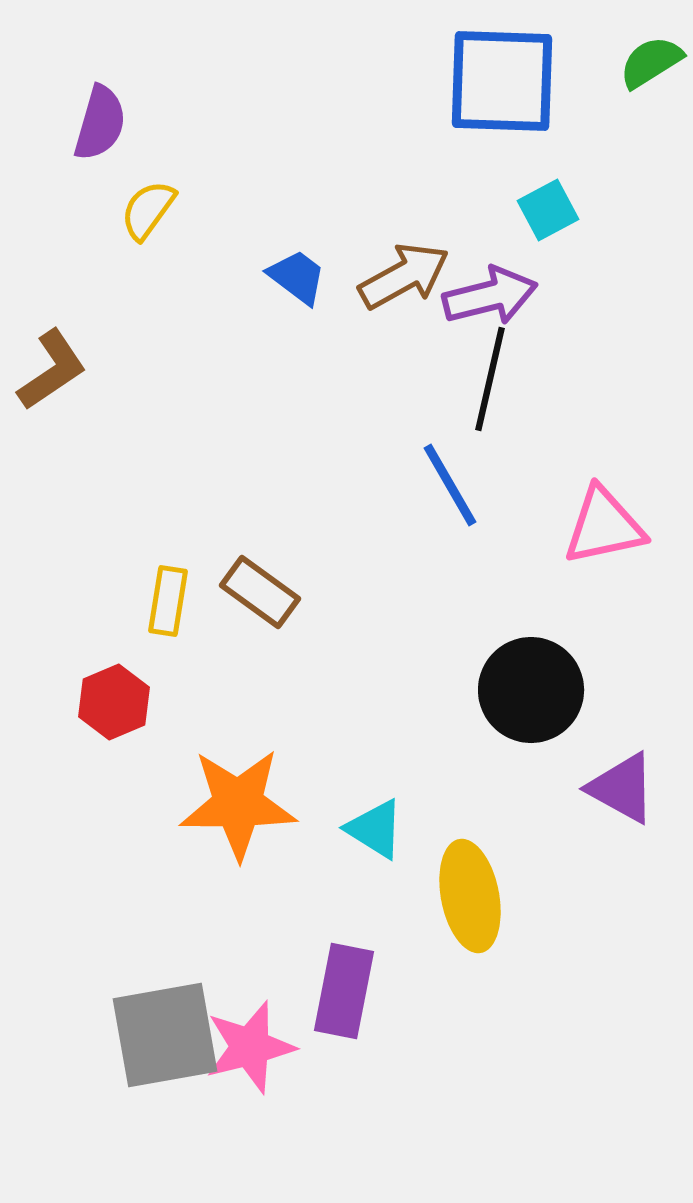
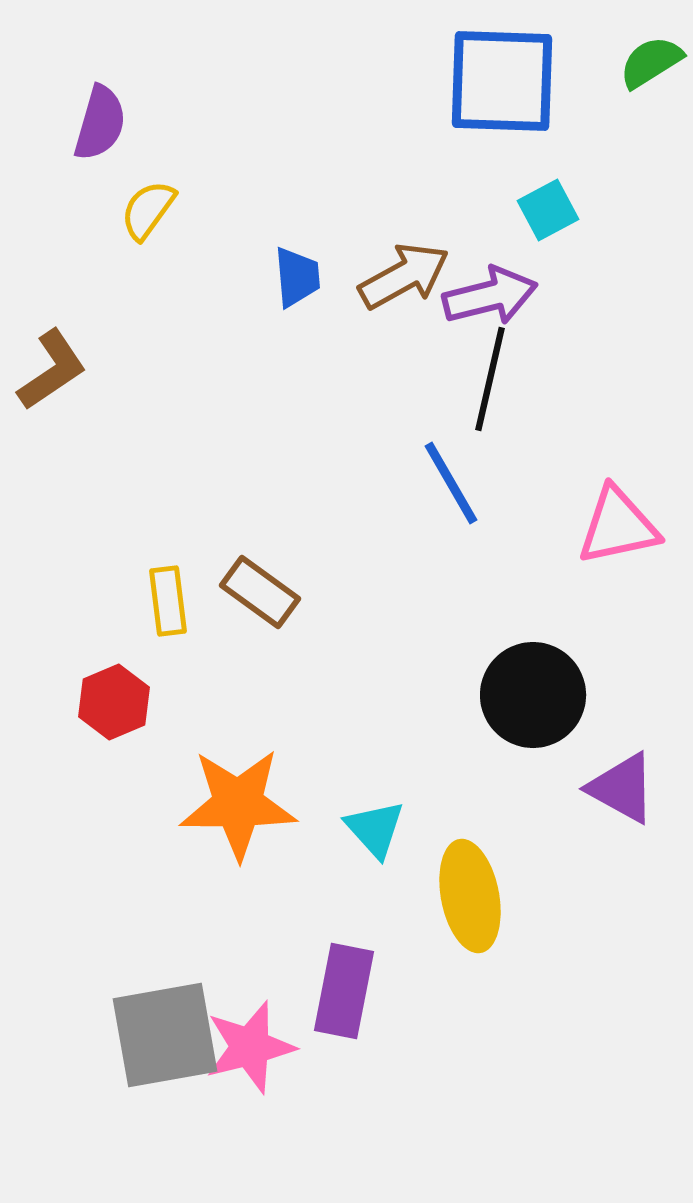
blue trapezoid: rotated 48 degrees clockwise
blue line: moved 1 px right, 2 px up
pink triangle: moved 14 px right
yellow rectangle: rotated 16 degrees counterclockwise
black circle: moved 2 px right, 5 px down
cyan triangle: rotated 16 degrees clockwise
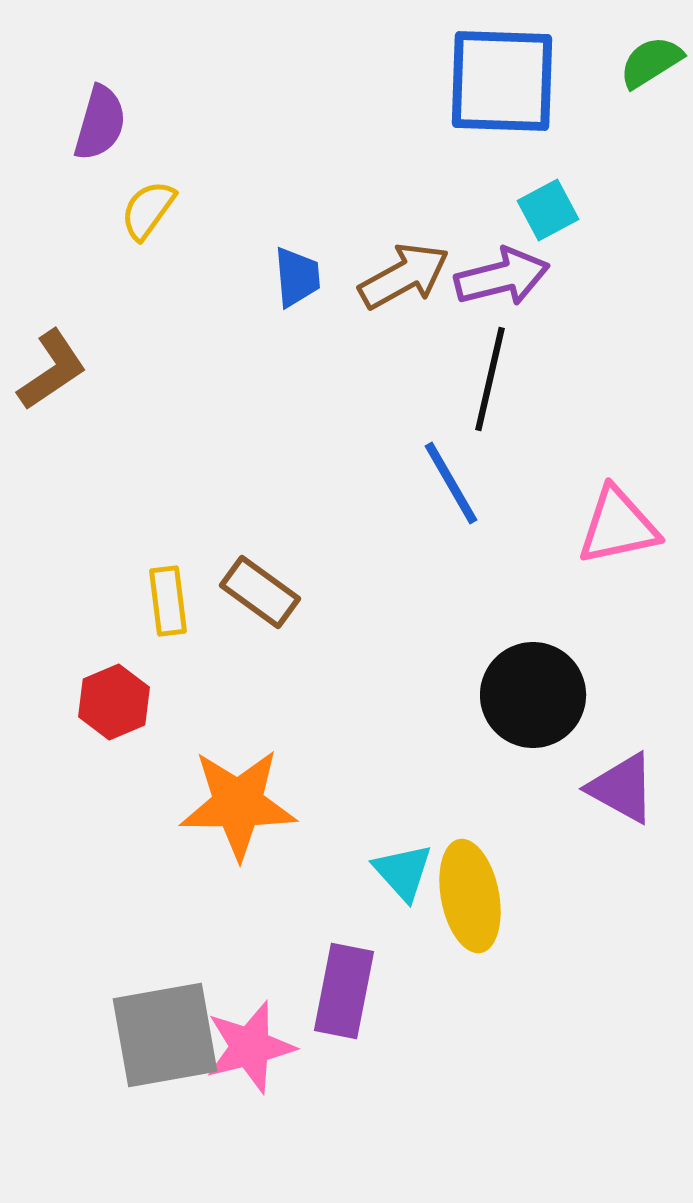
purple arrow: moved 12 px right, 19 px up
cyan triangle: moved 28 px right, 43 px down
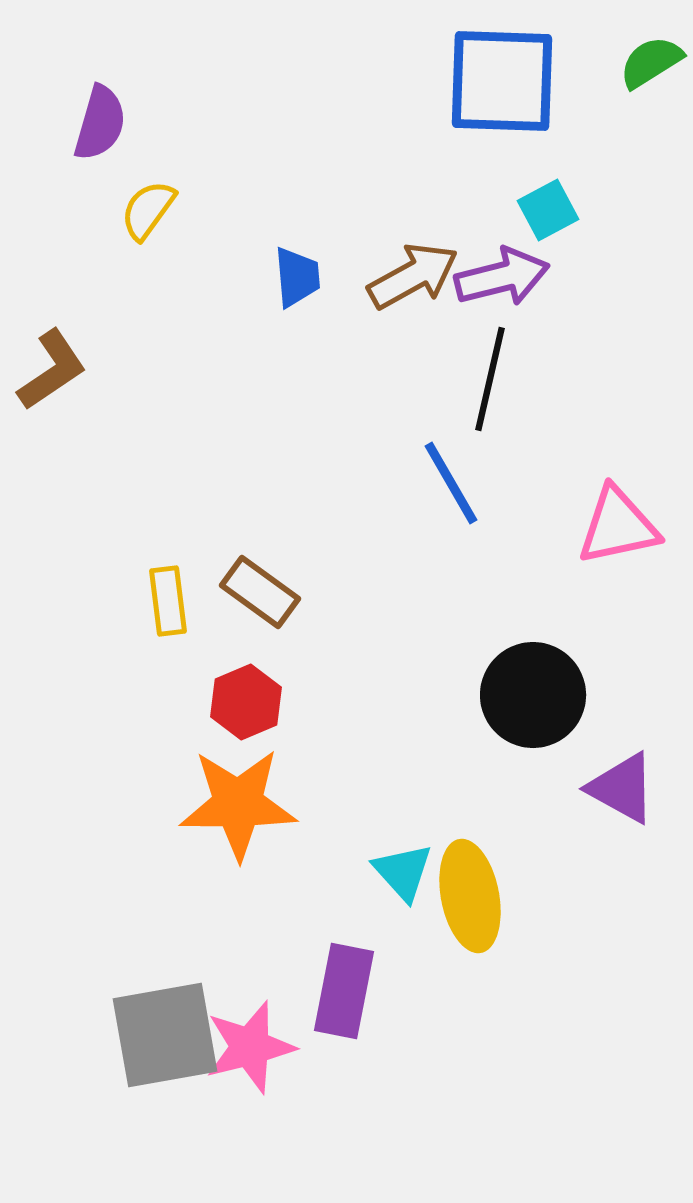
brown arrow: moved 9 px right
red hexagon: moved 132 px right
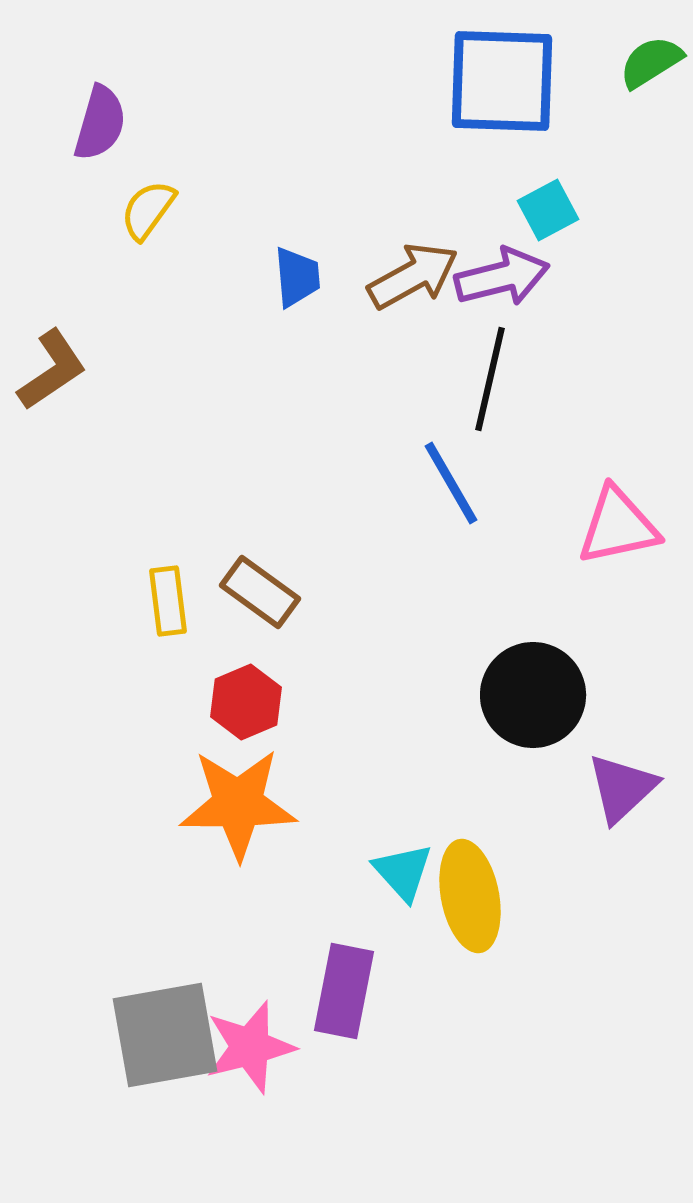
purple triangle: rotated 48 degrees clockwise
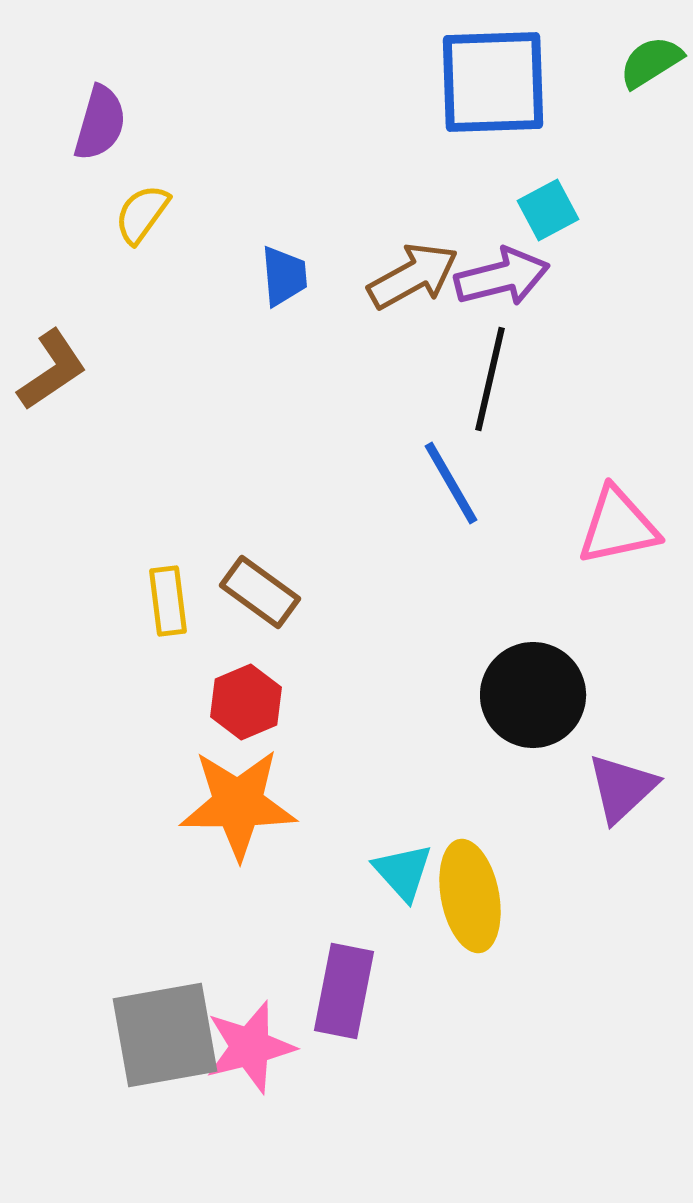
blue square: moved 9 px left, 1 px down; rotated 4 degrees counterclockwise
yellow semicircle: moved 6 px left, 4 px down
blue trapezoid: moved 13 px left, 1 px up
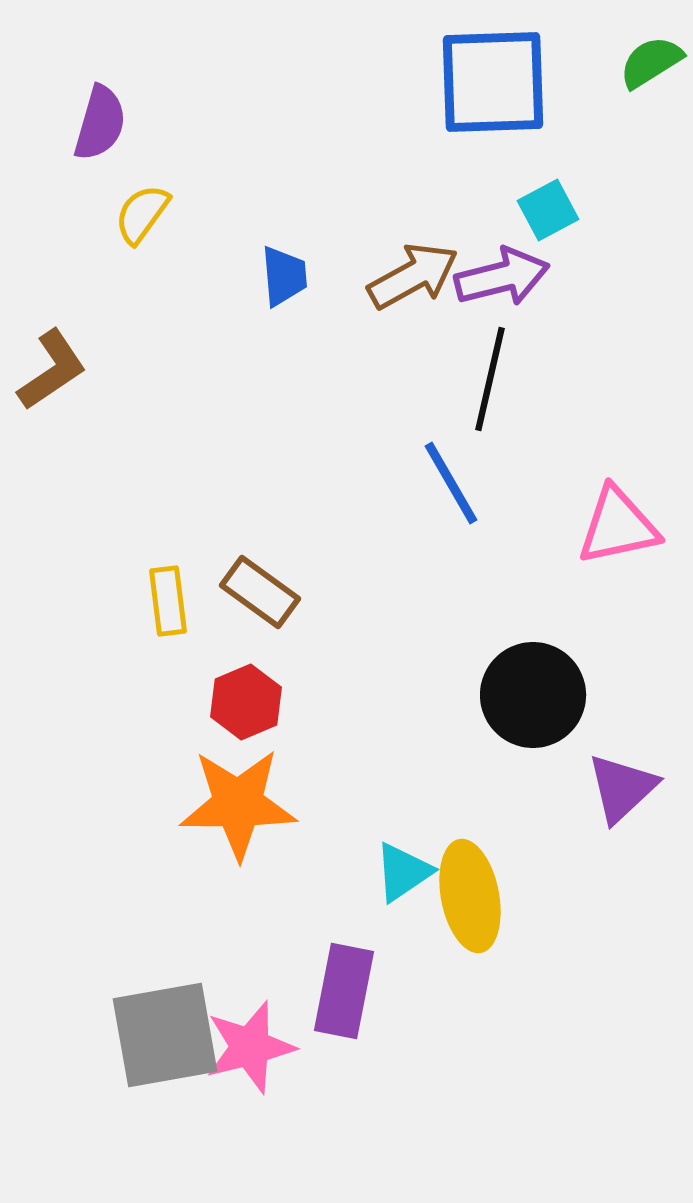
cyan triangle: rotated 38 degrees clockwise
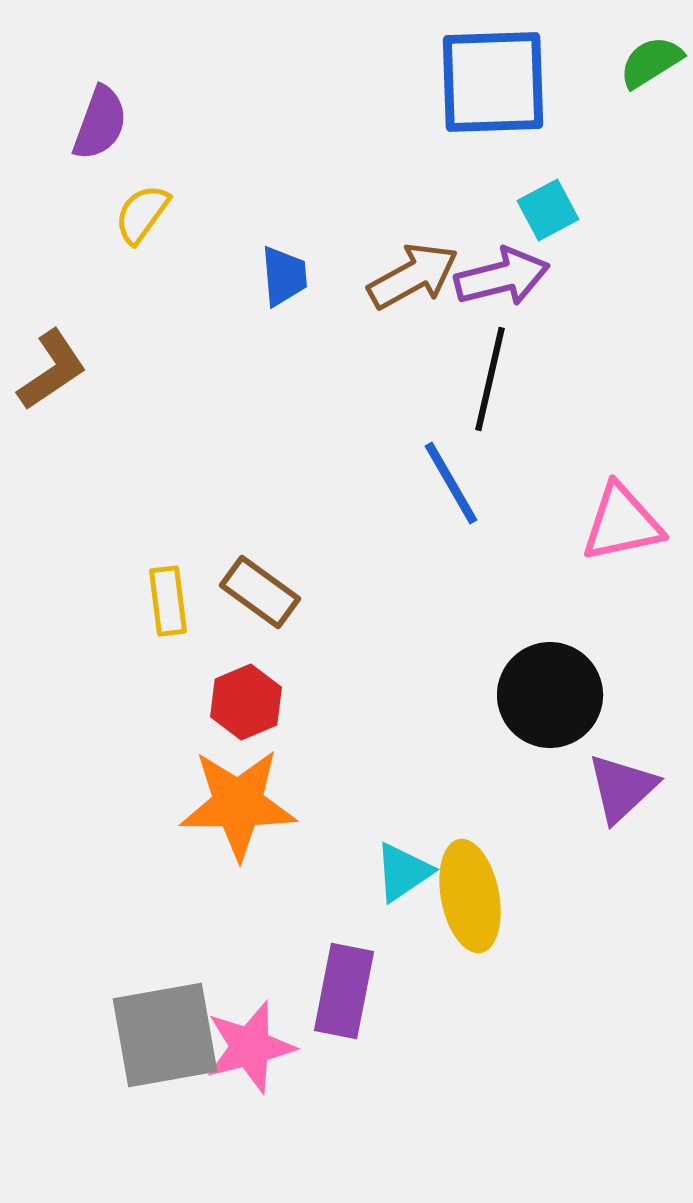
purple semicircle: rotated 4 degrees clockwise
pink triangle: moved 4 px right, 3 px up
black circle: moved 17 px right
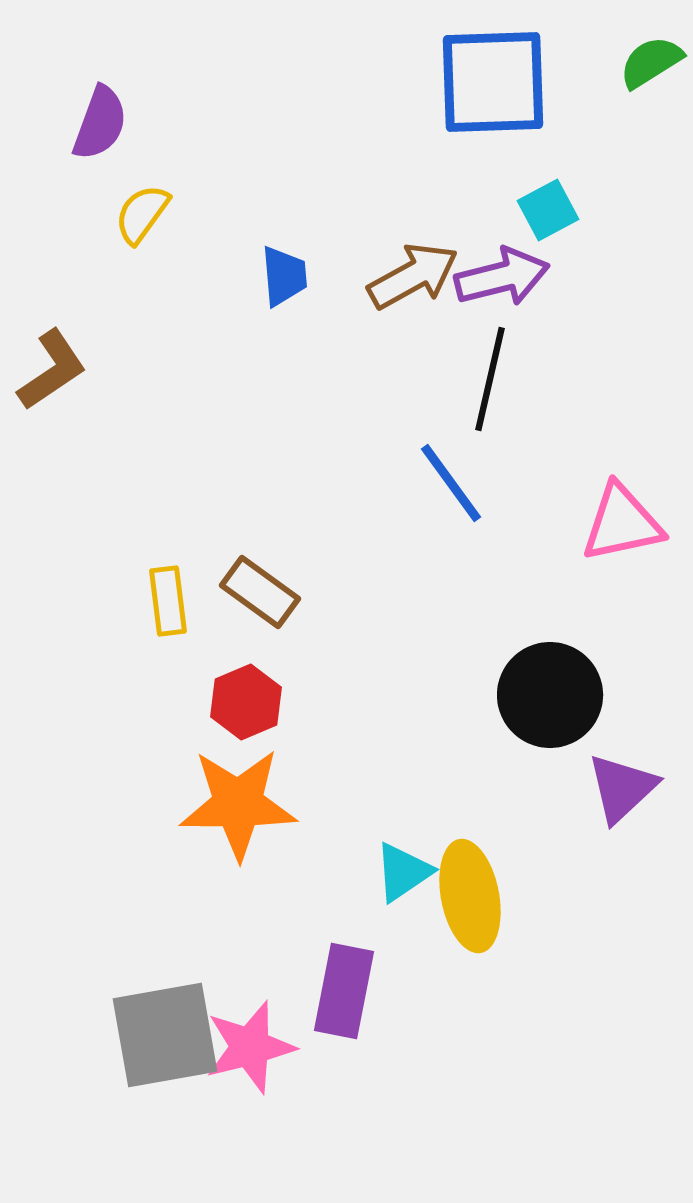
blue line: rotated 6 degrees counterclockwise
